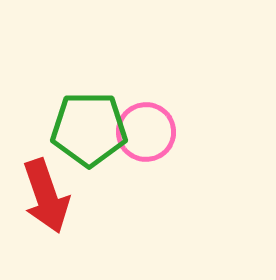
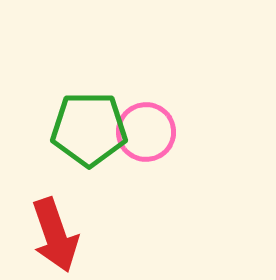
red arrow: moved 9 px right, 39 px down
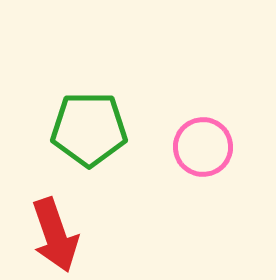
pink circle: moved 57 px right, 15 px down
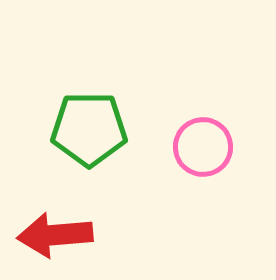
red arrow: rotated 104 degrees clockwise
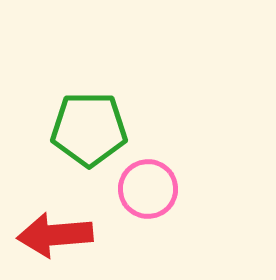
pink circle: moved 55 px left, 42 px down
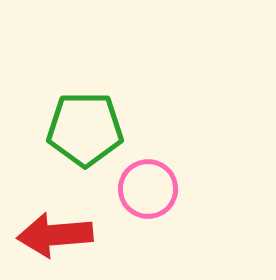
green pentagon: moved 4 px left
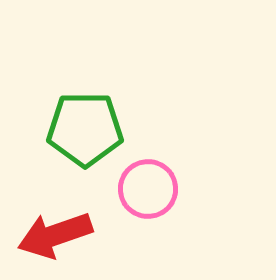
red arrow: rotated 14 degrees counterclockwise
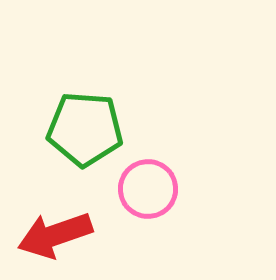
green pentagon: rotated 4 degrees clockwise
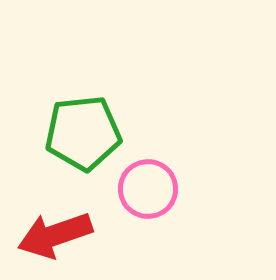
green pentagon: moved 2 px left, 4 px down; rotated 10 degrees counterclockwise
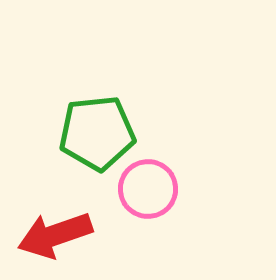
green pentagon: moved 14 px right
